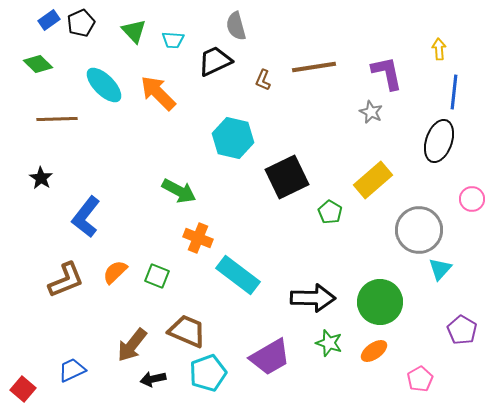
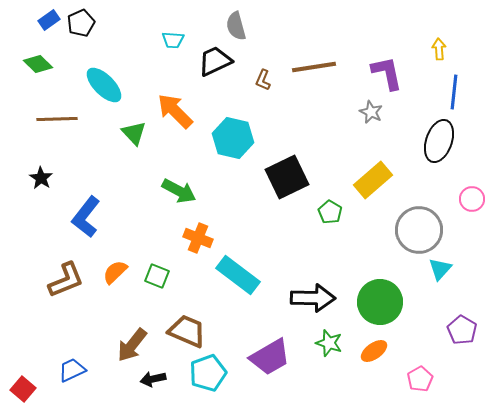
green triangle at (134, 31): moved 102 px down
orange arrow at (158, 93): moved 17 px right, 18 px down
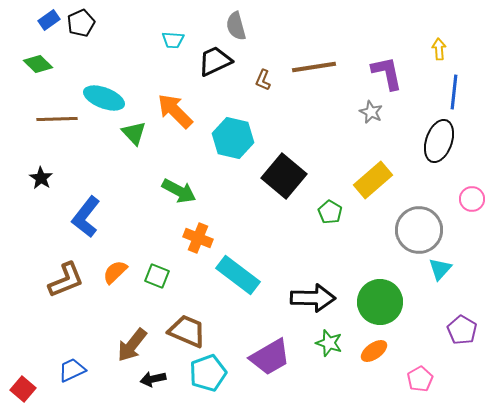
cyan ellipse at (104, 85): moved 13 px down; rotated 24 degrees counterclockwise
black square at (287, 177): moved 3 px left, 1 px up; rotated 24 degrees counterclockwise
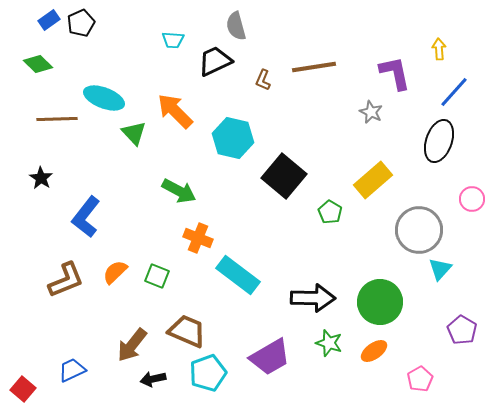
purple L-shape at (387, 73): moved 8 px right
blue line at (454, 92): rotated 36 degrees clockwise
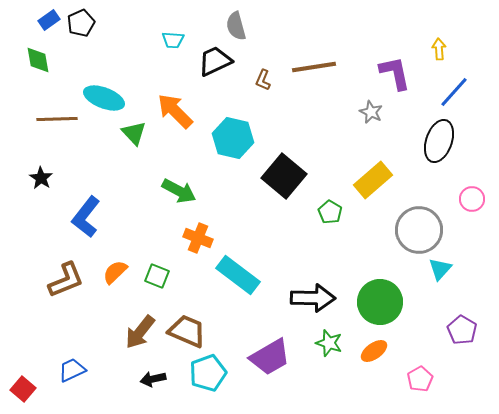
green diamond at (38, 64): moved 4 px up; rotated 36 degrees clockwise
brown arrow at (132, 345): moved 8 px right, 13 px up
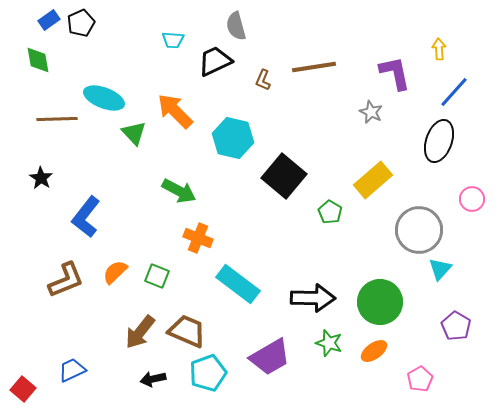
cyan rectangle at (238, 275): moved 9 px down
purple pentagon at (462, 330): moved 6 px left, 4 px up
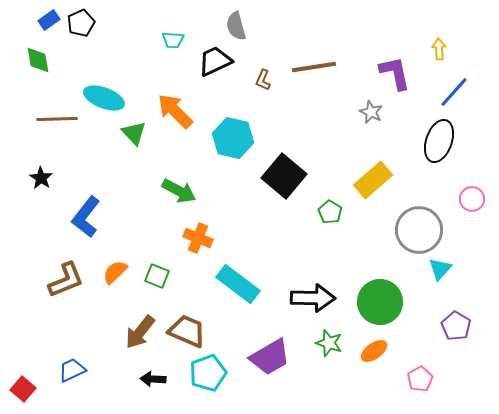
black arrow at (153, 379): rotated 15 degrees clockwise
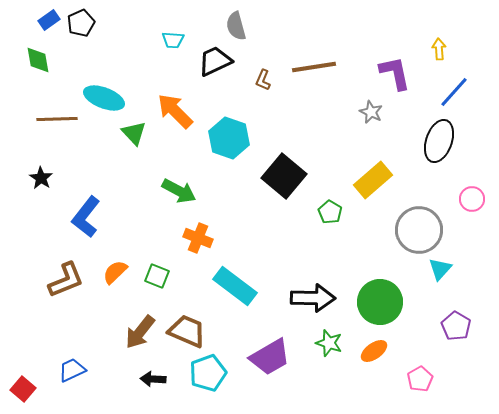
cyan hexagon at (233, 138): moved 4 px left; rotated 6 degrees clockwise
cyan rectangle at (238, 284): moved 3 px left, 2 px down
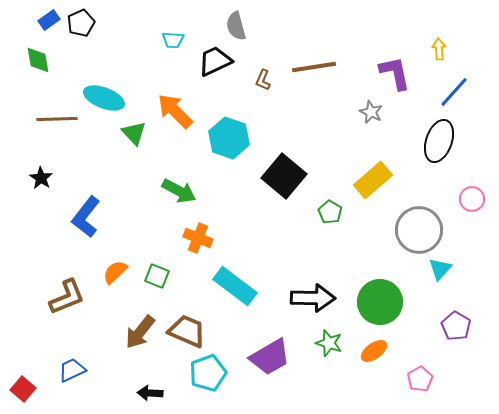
brown L-shape at (66, 280): moved 1 px right, 17 px down
black arrow at (153, 379): moved 3 px left, 14 px down
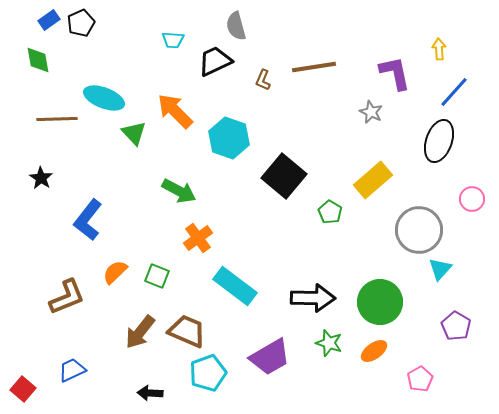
blue L-shape at (86, 217): moved 2 px right, 3 px down
orange cross at (198, 238): rotated 32 degrees clockwise
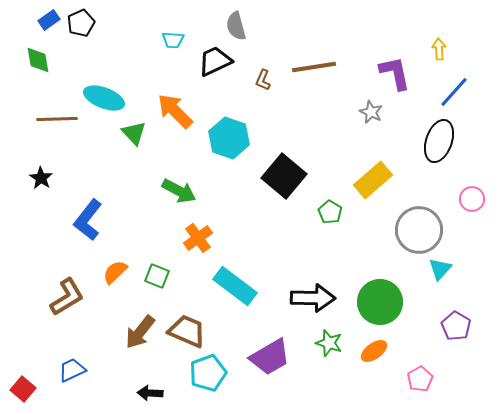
brown L-shape at (67, 297): rotated 9 degrees counterclockwise
